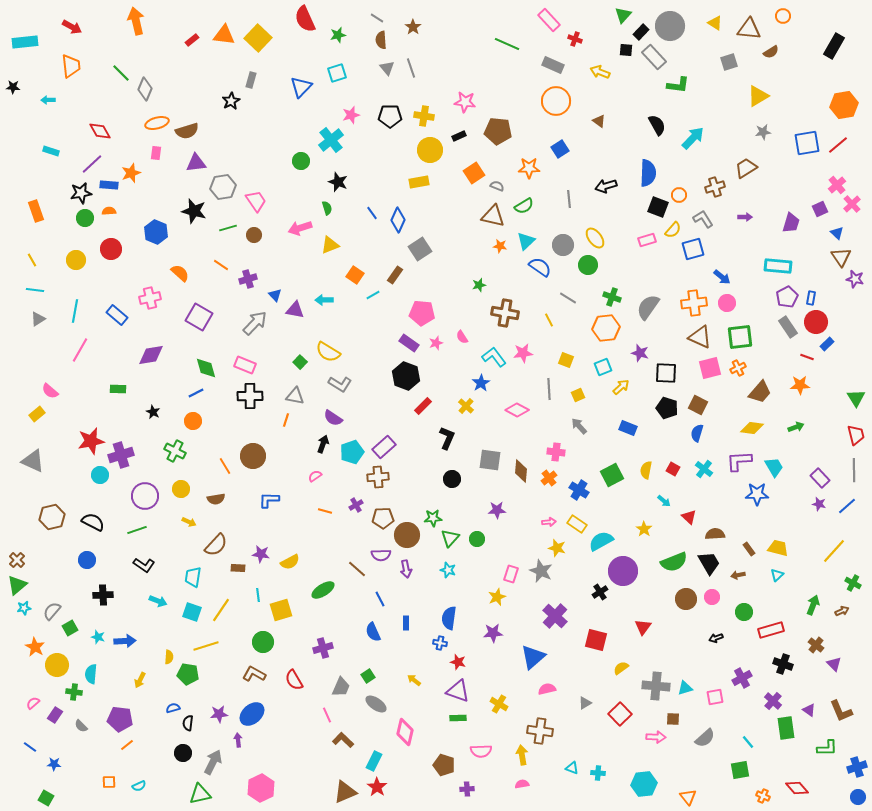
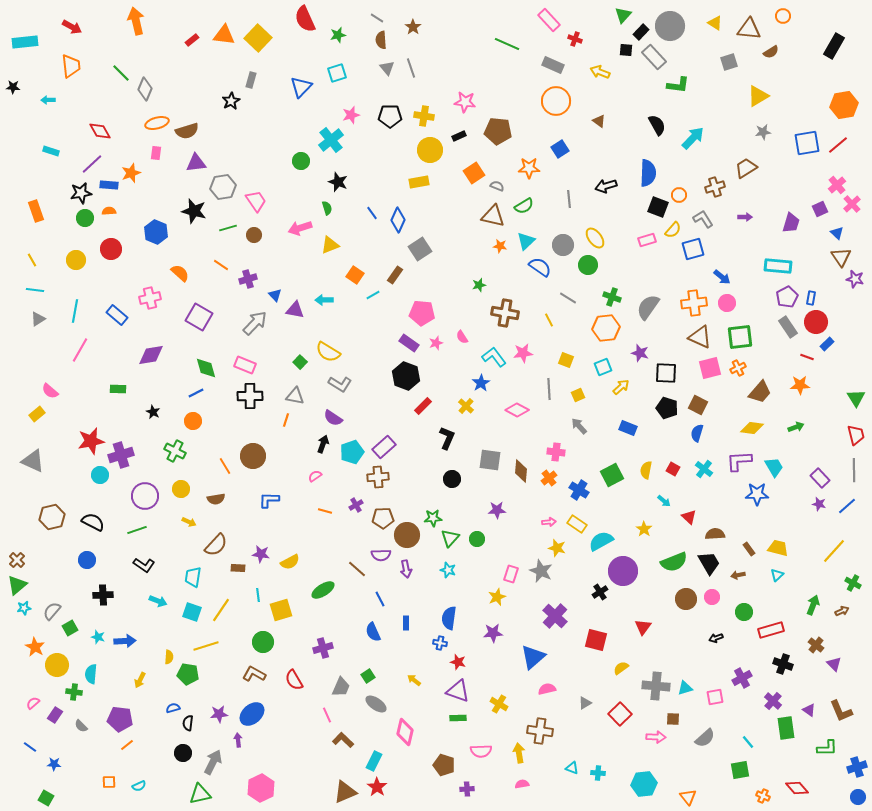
yellow arrow at (522, 755): moved 3 px left, 2 px up
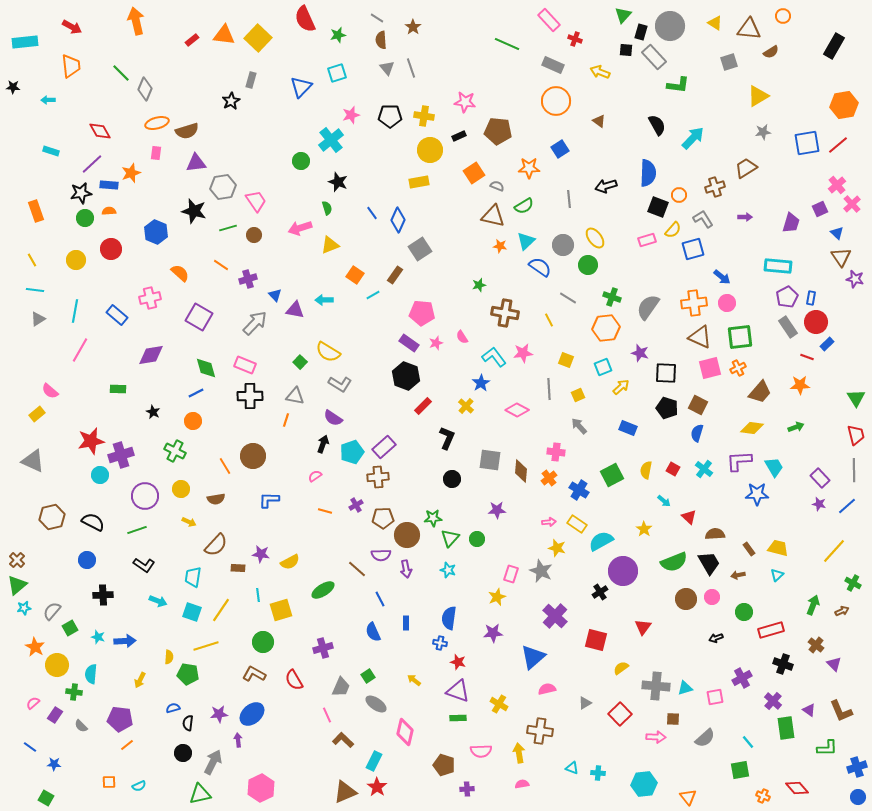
black rectangle at (641, 32): rotated 28 degrees counterclockwise
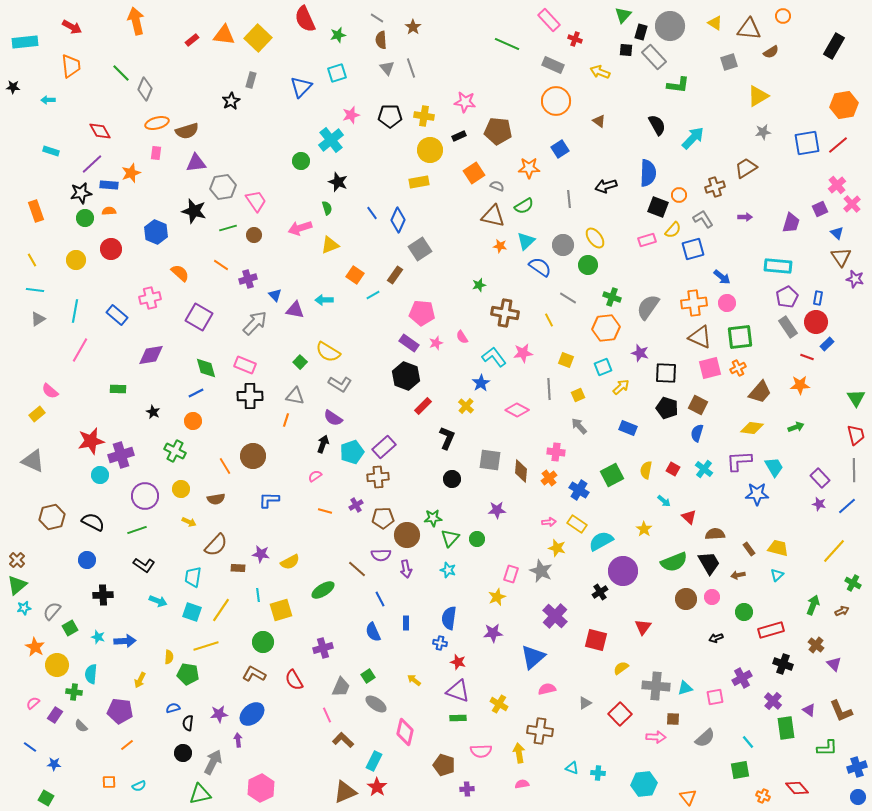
blue rectangle at (811, 298): moved 7 px right
purple pentagon at (120, 719): moved 8 px up
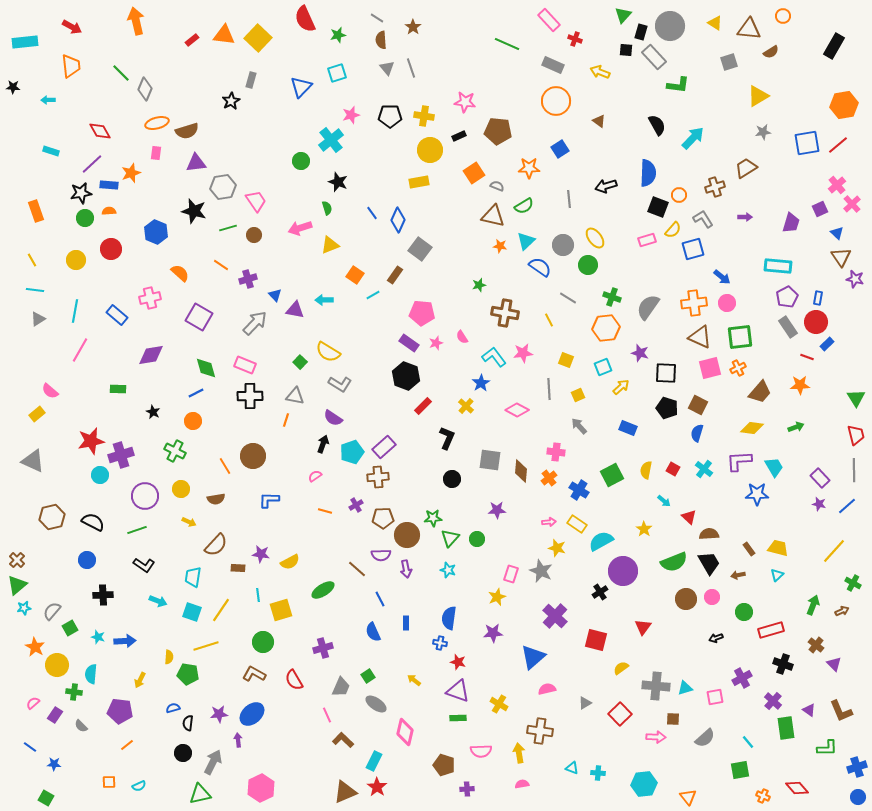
gray square at (420, 249): rotated 20 degrees counterclockwise
brown semicircle at (715, 534): moved 6 px left
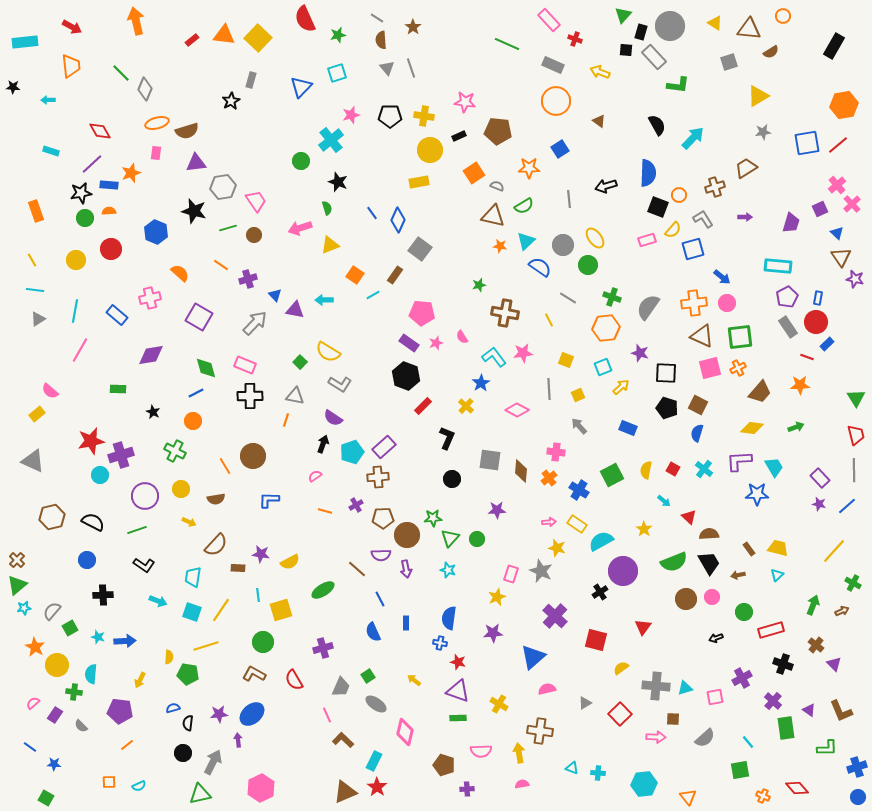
brown triangle at (700, 337): moved 2 px right, 1 px up
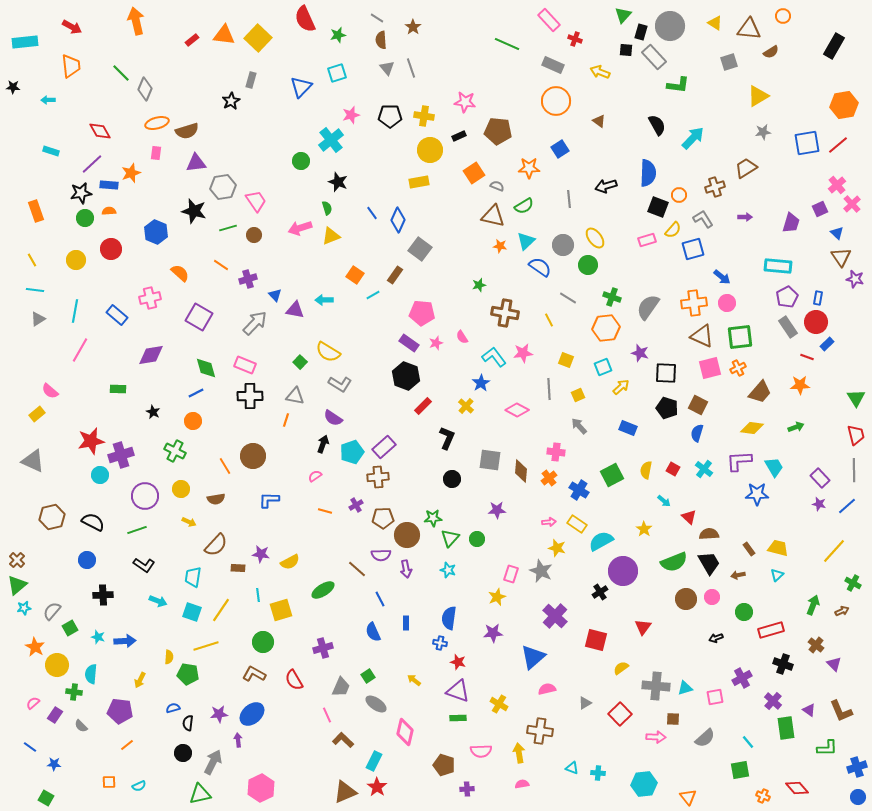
yellow triangle at (330, 245): moved 1 px right, 9 px up
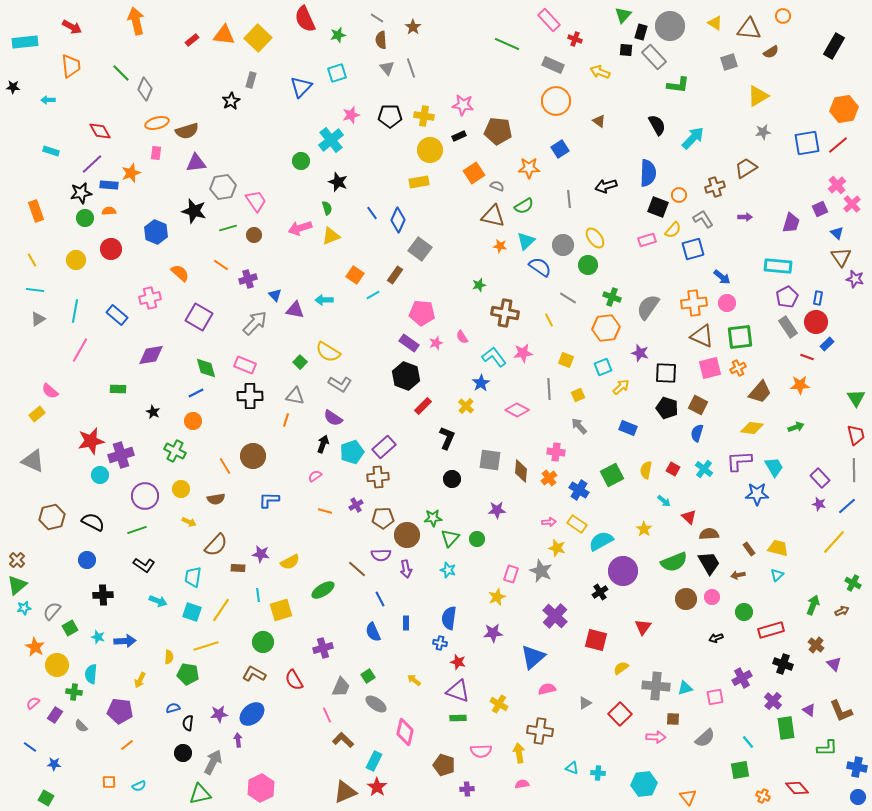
pink star at (465, 102): moved 2 px left, 3 px down
orange hexagon at (844, 105): moved 4 px down
yellow line at (834, 551): moved 9 px up
blue cross at (857, 767): rotated 30 degrees clockwise
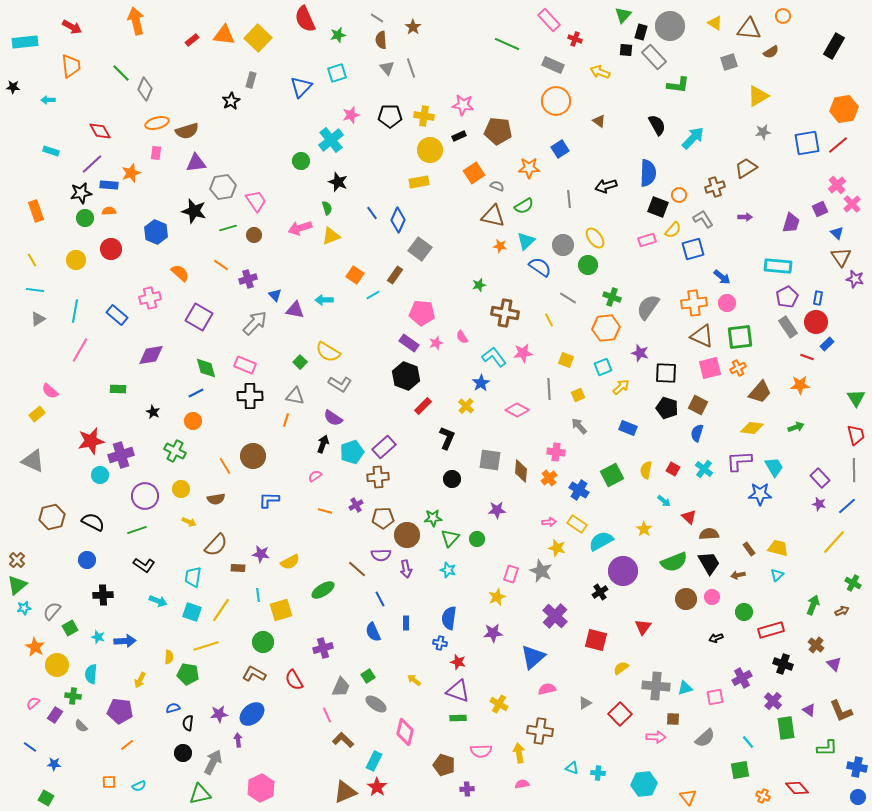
blue star at (757, 494): moved 3 px right
green cross at (74, 692): moved 1 px left, 4 px down
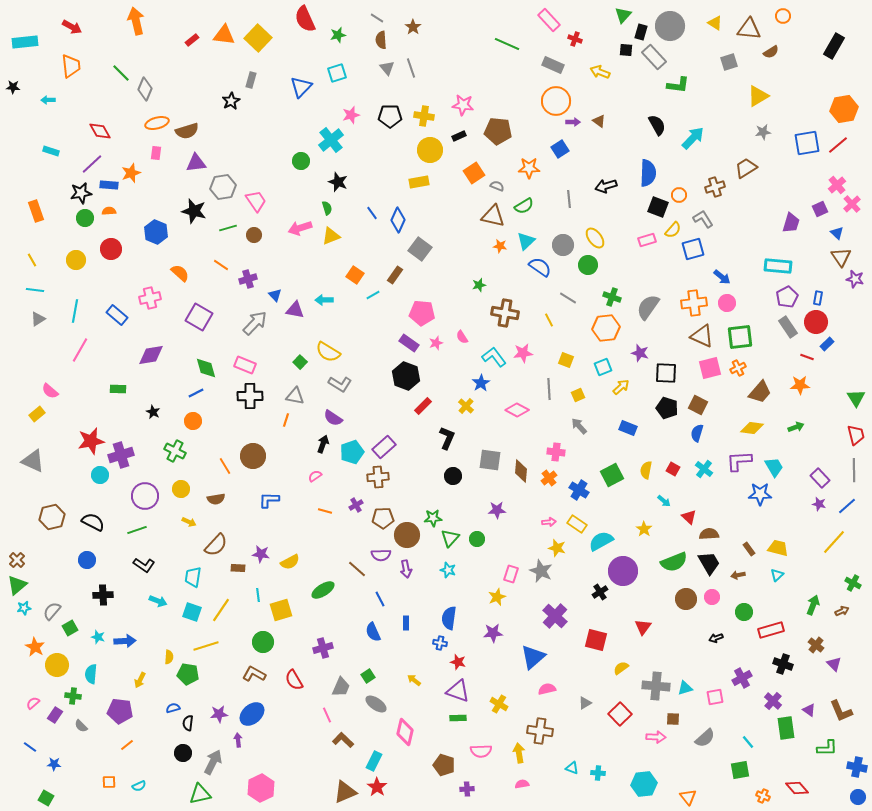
purple arrow at (745, 217): moved 172 px left, 95 px up
black circle at (452, 479): moved 1 px right, 3 px up
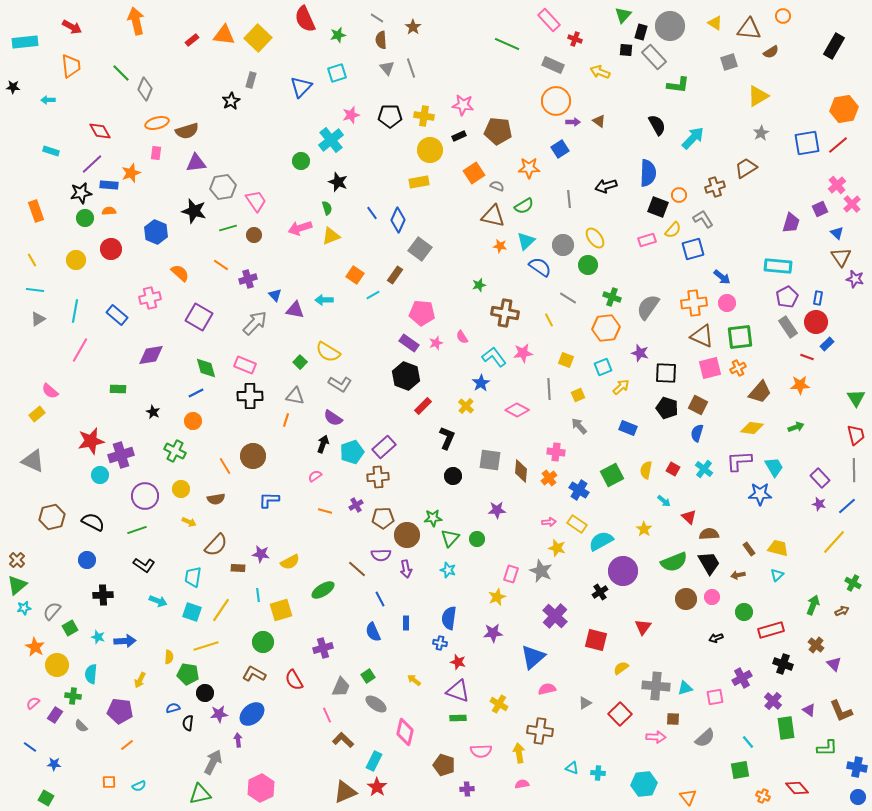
gray star at (763, 132): moved 2 px left, 1 px down; rotated 21 degrees counterclockwise
black circle at (183, 753): moved 22 px right, 60 px up
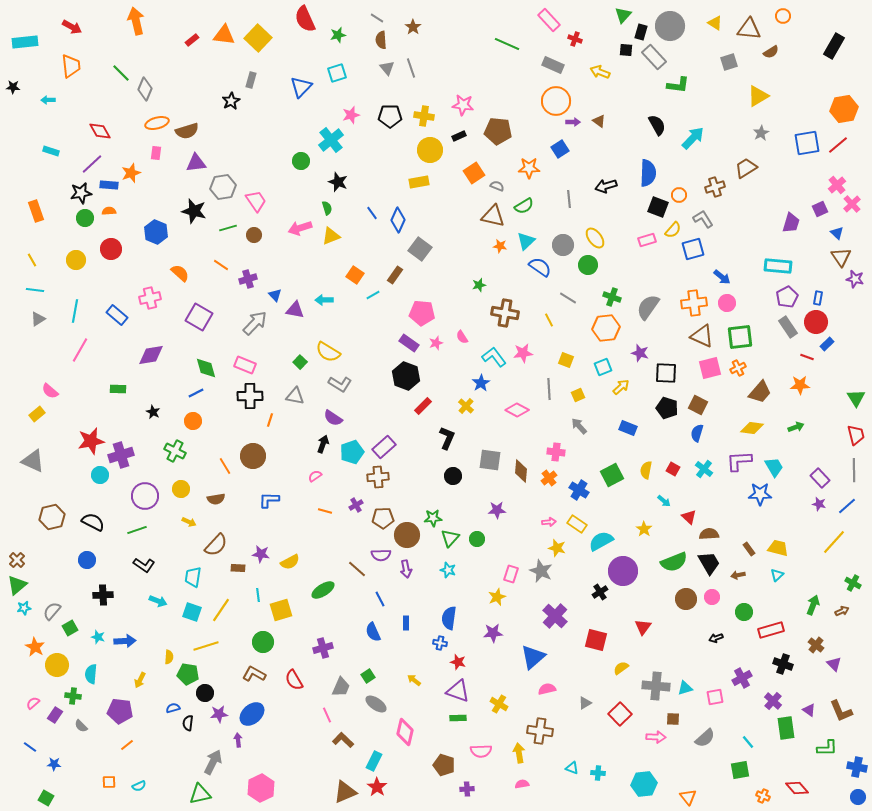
orange line at (286, 420): moved 16 px left
